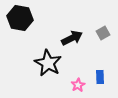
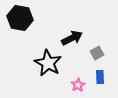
gray square: moved 6 px left, 20 px down
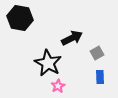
pink star: moved 20 px left, 1 px down
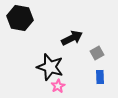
black star: moved 2 px right, 4 px down; rotated 12 degrees counterclockwise
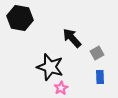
black arrow: rotated 105 degrees counterclockwise
pink star: moved 3 px right, 2 px down
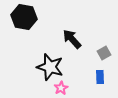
black hexagon: moved 4 px right, 1 px up
black arrow: moved 1 px down
gray square: moved 7 px right
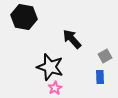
gray square: moved 1 px right, 3 px down
pink star: moved 6 px left
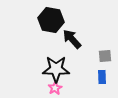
black hexagon: moved 27 px right, 3 px down
gray square: rotated 24 degrees clockwise
black star: moved 6 px right, 2 px down; rotated 16 degrees counterclockwise
blue rectangle: moved 2 px right
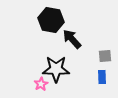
pink star: moved 14 px left, 4 px up
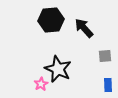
black hexagon: rotated 15 degrees counterclockwise
black arrow: moved 12 px right, 11 px up
black star: moved 2 px right; rotated 24 degrees clockwise
blue rectangle: moved 6 px right, 8 px down
